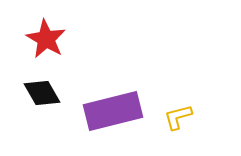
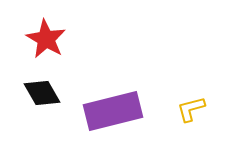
yellow L-shape: moved 13 px right, 8 px up
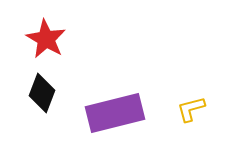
black diamond: rotated 51 degrees clockwise
purple rectangle: moved 2 px right, 2 px down
